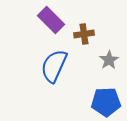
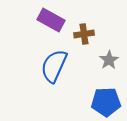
purple rectangle: rotated 16 degrees counterclockwise
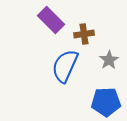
purple rectangle: rotated 16 degrees clockwise
blue semicircle: moved 11 px right
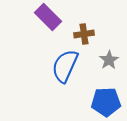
purple rectangle: moved 3 px left, 3 px up
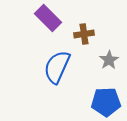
purple rectangle: moved 1 px down
blue semicircle: moved 8 px left, 1 px down
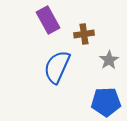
purple rectangle: moved 2 px down; rotated 16 degrees clockwise
